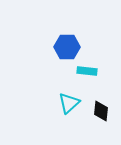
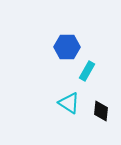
cyan rectangle: rotated 66 degrees counterclockwise
cyan triangle: rotated 45 degrees counterclockwise
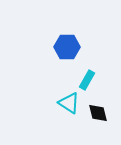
cyan rectangle: moved 9 px down
black diamond: moved 3 px left, 2 px down; rotated 20 degrees counterclockwise
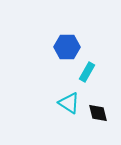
cyan rectangle: moved 8 px up
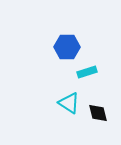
cyan rectangle: rotated 42 degrees clockwise
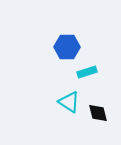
cyan triangle: moved 1 px up
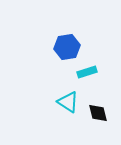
blue hexagon: rotated 10 degrees counterclockwise
cyan triangle: moved 1 px left
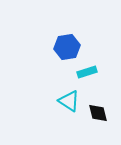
cyan triangle: moved 1 px right, 1 px up
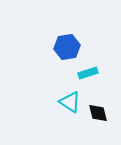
cyan rectangle: moved 1 px right, 1 px down
cyan triangle: moved 1 px right, 1 px down
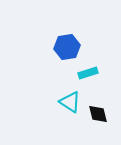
black diamond: moved 1 px down
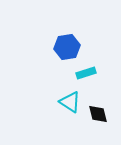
cyan rectangle: moved 2 px left
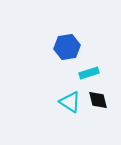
cyan rectangle: moved 3 px right
black diamond: moved 14 px up
